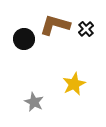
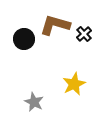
black cross: moved 2 px left, 5 px down
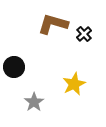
brown L-shape: moved 2 px left, 1 px up
black circle: moved 10 px left, 28 px down
gray star: rotated 12 degrees clockwise
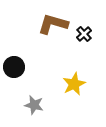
gray star: moved 3 px down; rotated 24 degrees counterclockwise
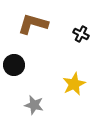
brown L-shape: moved 20 px left
black cross: moved 3 px left; rotated 21 degrees counterclockwise
black circle: moved 2 px up
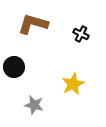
black circle: moved 2 px down
yellow star: moved 1 px left
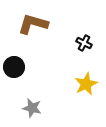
black cross: moved 3 px right, 9 px down
yellow star: moved 13 px right
gray star: moved 2 px left, 3 px down
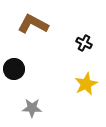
brown L-shape: rotated 12 degrees clockwise
black circle: moved 2 px down
gray star: rotated 12 degrees counterclockwise
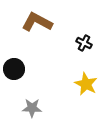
brown L-shape: moved 4 px right, 2 px up
yellow star: rotated 20 degrees counterclockwise
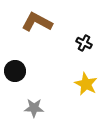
black circle: moved 1 px right, 2 px down
gray star: moved 2 px right
